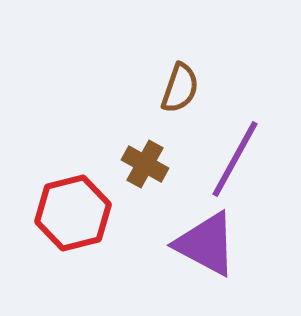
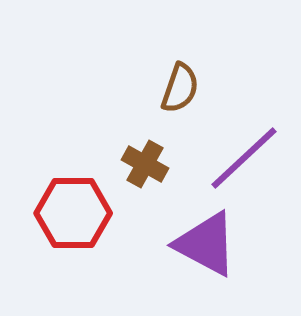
purple line: moved 9 px right, 1 px up; rotated 18 degrees clockwise
red hexagon: rotated 14 degrees clockwise
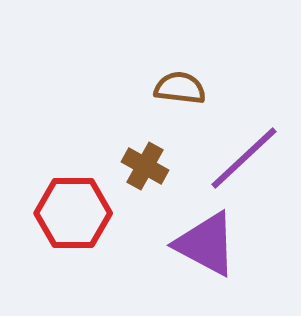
brown semicircle: rotated 102 degrees counterclockwise
brown cross: moved 2 px down
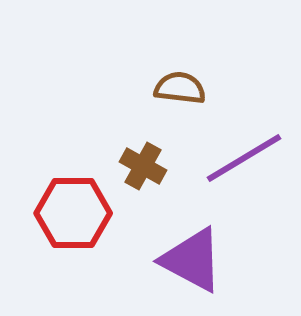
purple line: rotated 12 degrees clockwise
brown cross: moved 2 px left
purple triangle: moved 14 px left, 16 px down
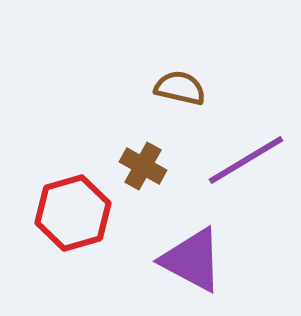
brown semicircle: rotated 6 degrees clockwise
purple line: moved 2 px right, 2 px down
red hexagon: rotated 16 degrees counterclockwise
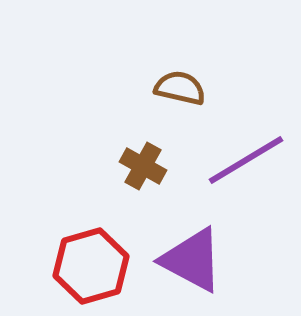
red hexagon: moved 18 px right, 53 px down
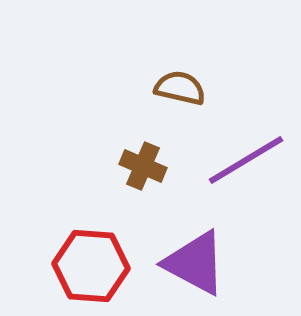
brown cross: rotated 6 degrees counterclockwise
purple triangle: moved 3 px right, 3 px down
red hexagon: rotated 20 degrees clockwise
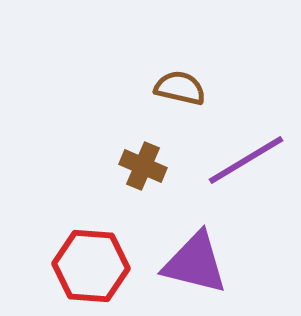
purple triangle: rotated 14 degrees counterclockwise
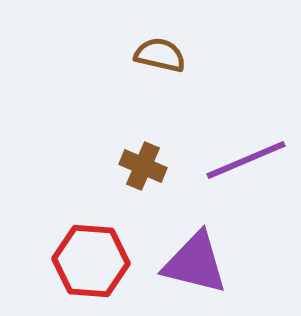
brown semicircle: moved 20 px left, 33 px up
purple line: rotated 8 degrees clockwise
red hexagon: moved 5 px up
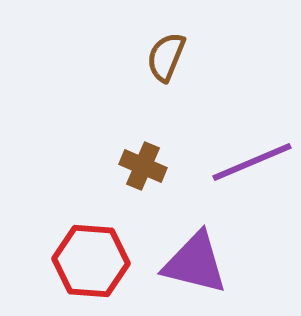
brown semicircle: moved 6 px right, 2 px down; rotated 81 degrees counterclockwise
purple line: moved 6 px right, 2 px down
